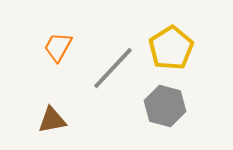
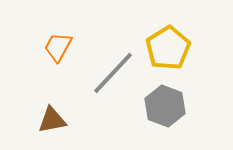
yellow pentagon: moved 3 px left
gray line: moved 5 px down
gray hexagon: rotated 6 degrees clockwise
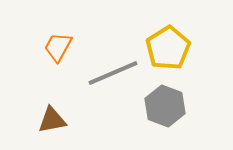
gray line: rotated 24 degrees clockwise
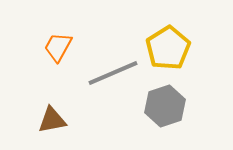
gray hexagon: rotated 21 degrees clockwise
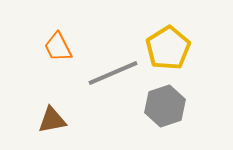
orange trapezoid: rotated 56 degrees counterclockwise
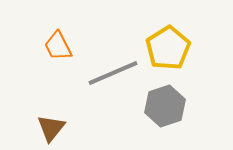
orange trapezoid: moved 1 px up
brown triangle: moved 1 px left, 8 px down; rotated 40 degrees counterclockwise
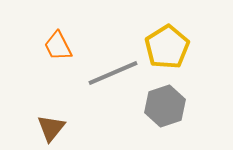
yellow pentagon: moved 1 px left, 1 px up
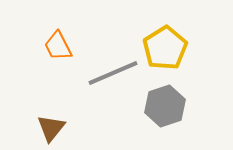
yellow pentagon: moved 2 px left, 1 px down
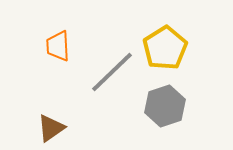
orange trapezoid: rotated 24 degrees clockwise
gray line: moved 1 px left, 1 px up; rotated 21 degrees counterclockwise
brown triangle: rotated 16 degrees clockwise
